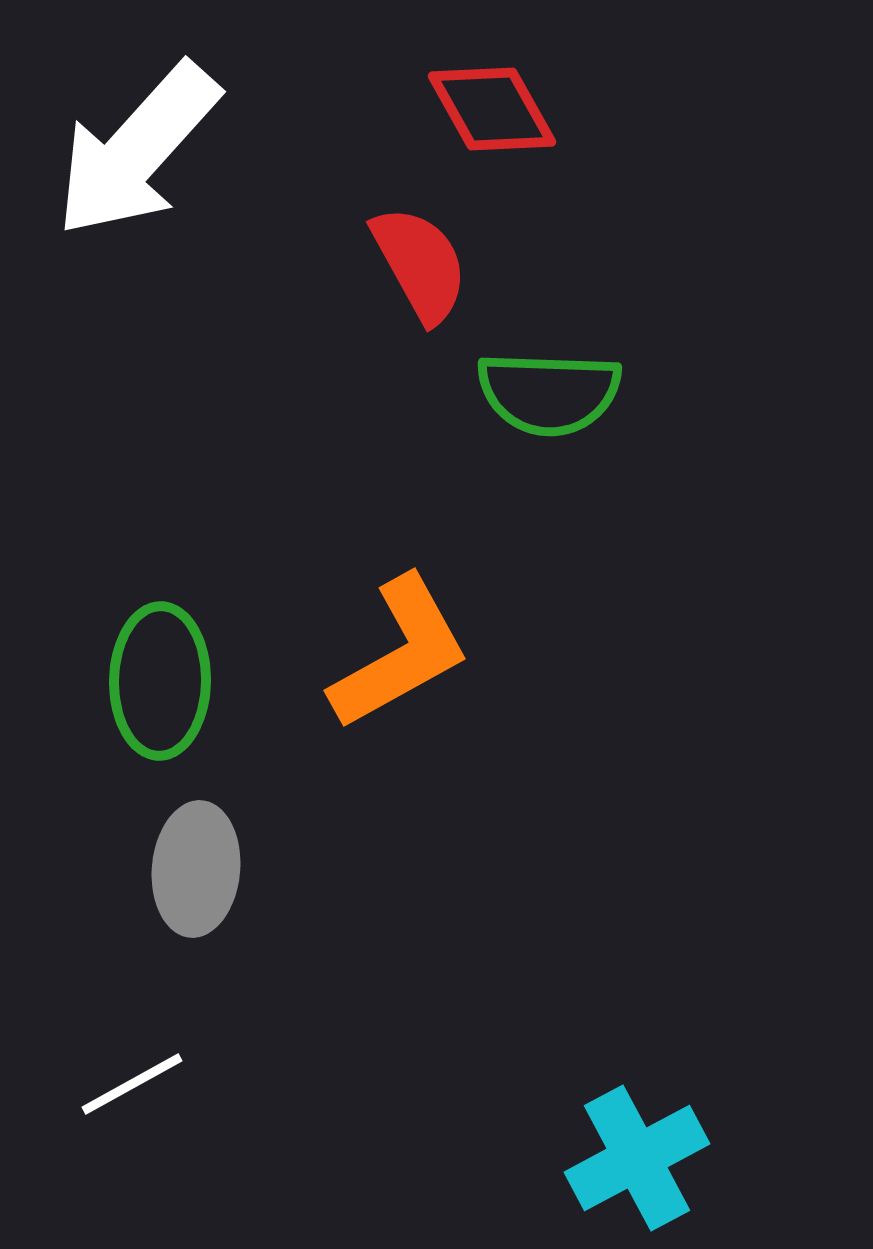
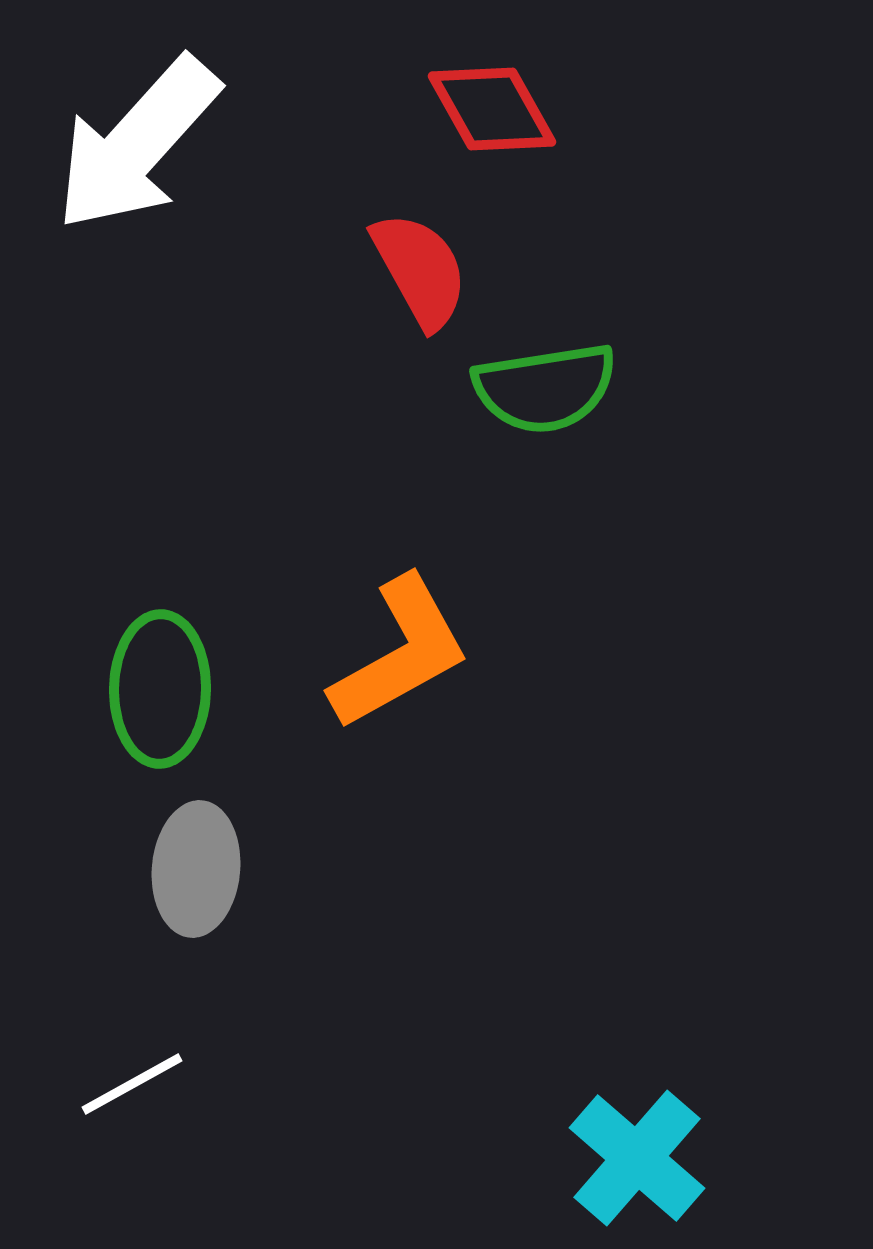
white arrow: moved 6 px up
red semicircle: moved 6 px down
green semicircle: moved 4 px left, 5 px up; rotated 11 degrees counterclockwise
green ellipse: moved 8 px down
cyan cross: rotated 21 degrees counterclockwise
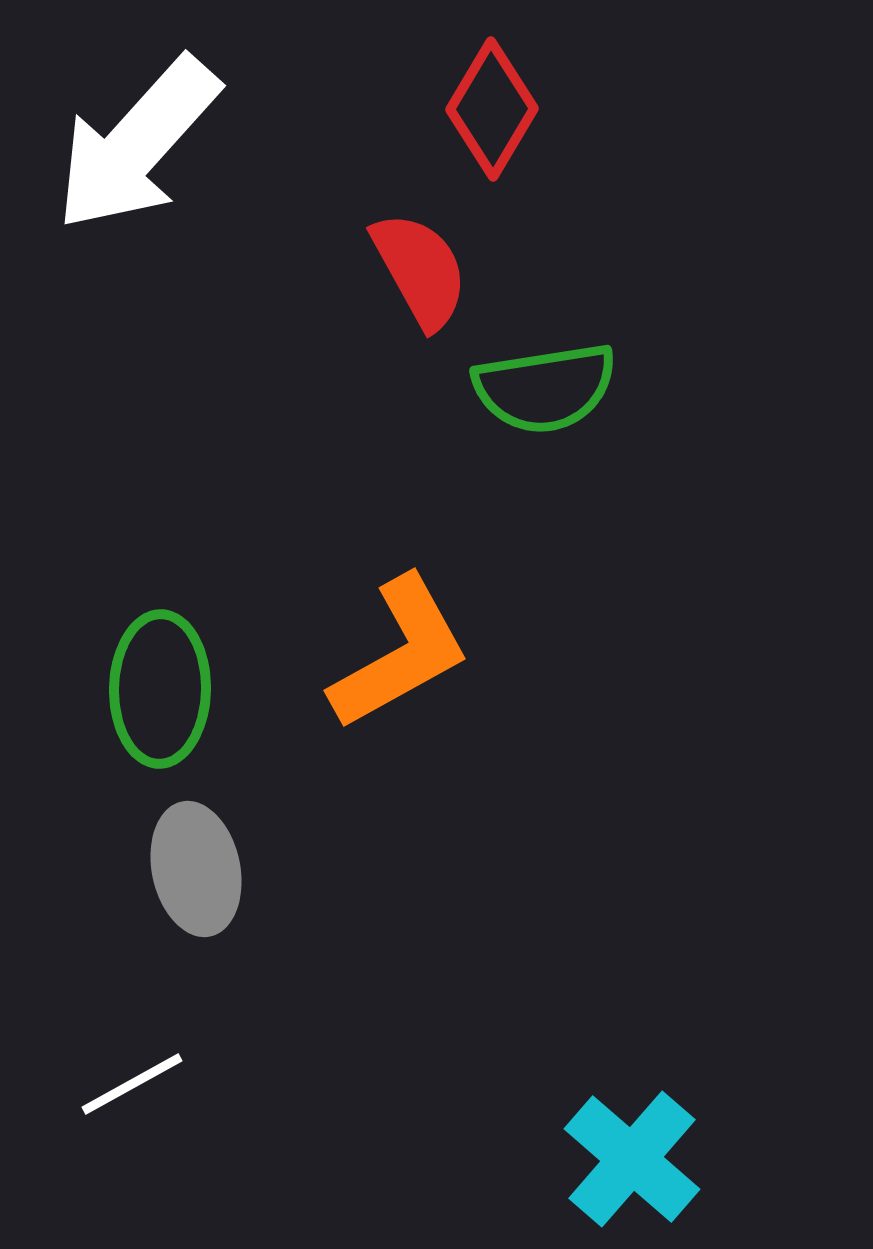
red diamond: rotated 60 degrees clockwise
gray ellipse: rotated 17 degrees counterclockwise
cyan cross: moved 5 px left, 1 px down
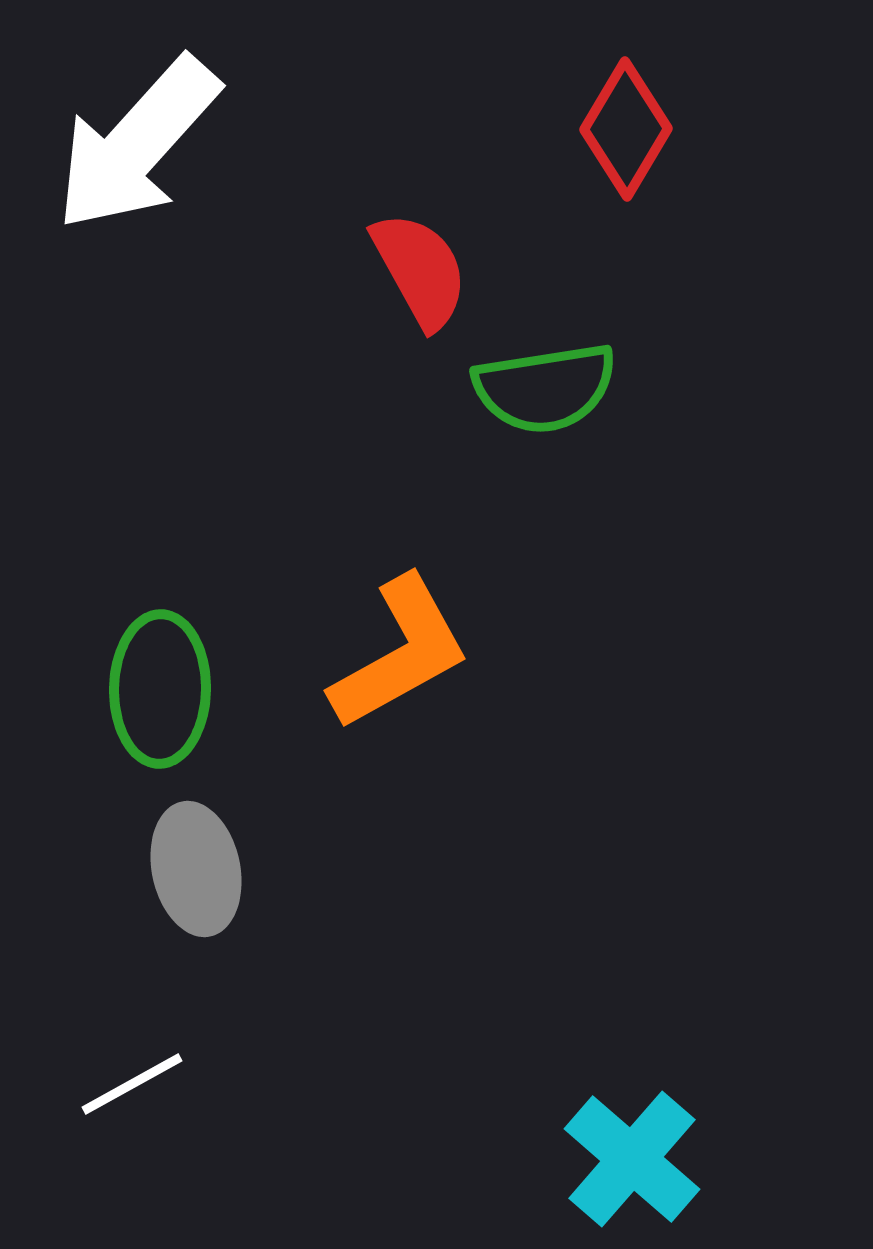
red diamond: moved 134 px right, 20 px down
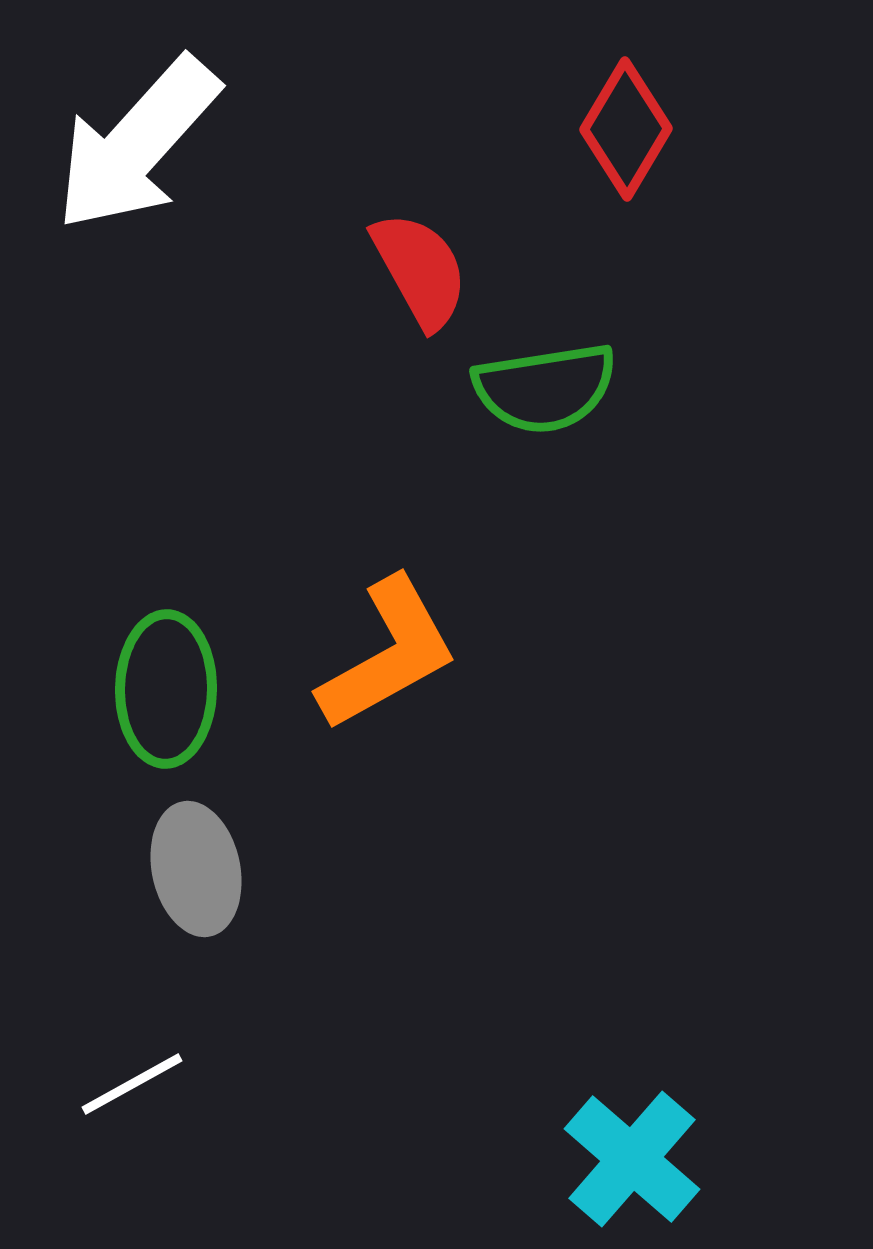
orange L-shape: moved 12 px left, 1 px down
green ellipse: moved 6 px right
